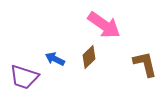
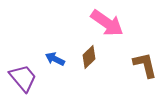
pink arrow: moved 3 px right, 2 px up
brown L-shape: moved 1 px down
purple trapezoid: moved 1 px left, 1 px down; rotated 148 degrees counterclockwise
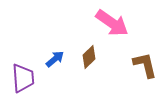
pink arrow: moved 5 px right
blue arrow: rotated 114 degrees clockwise
purple trapezoid: rotated 36 degrees clockwise
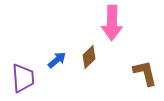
pink arrow: rotated 56 degrees clockwise
blue arrow: moved 2 px right, 1 px down
brown L-shape: moved 8 px down
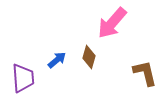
pink arrow: rotated 40 degrees clockwise
brown diamond: rotated 30 degrees counterclockwise
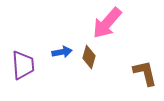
pink arrow: moved 5 px left
blue arrow: moved 5 px right, 8 px up; rotated 30 degrees clockwise
purple trapezoid: moved 13 px up
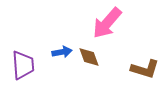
brown diamond: rotated 35 degrees counterclockwise
brown L-shape: moved 4 px up; rotated 120 degrees clockwise
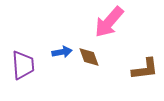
pink arrow: moved 2 px right, 1 px up
brown L-shape: rotated 24 degrees counterclockwise
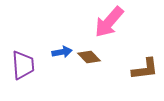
brown diamond: rotated 25 degrees counterclockwise
